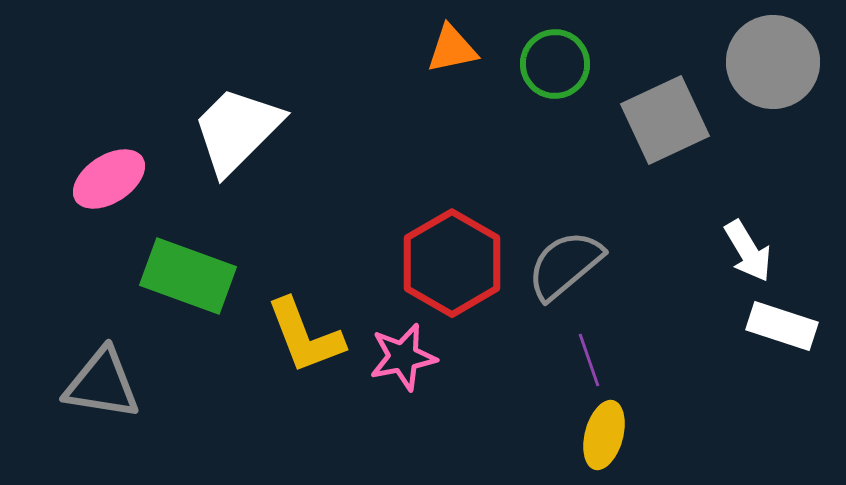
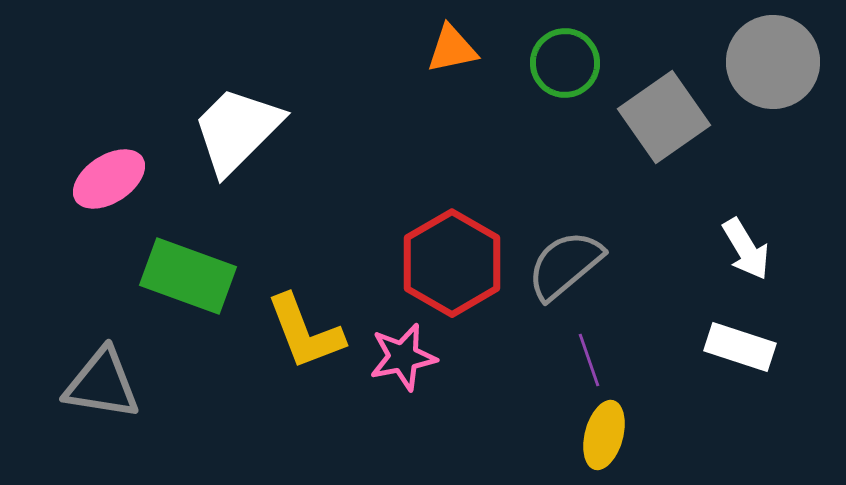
green circle: moved 10 px right, 1 px up
gray square: moved 1 px left, 3 px up; rotated 10 degrees counterclockwise
white arrow: moved 2 px left, 2 px up
white rectangle: moved 42 px left, 21 px down
yellow L-shape: moved 4 px up
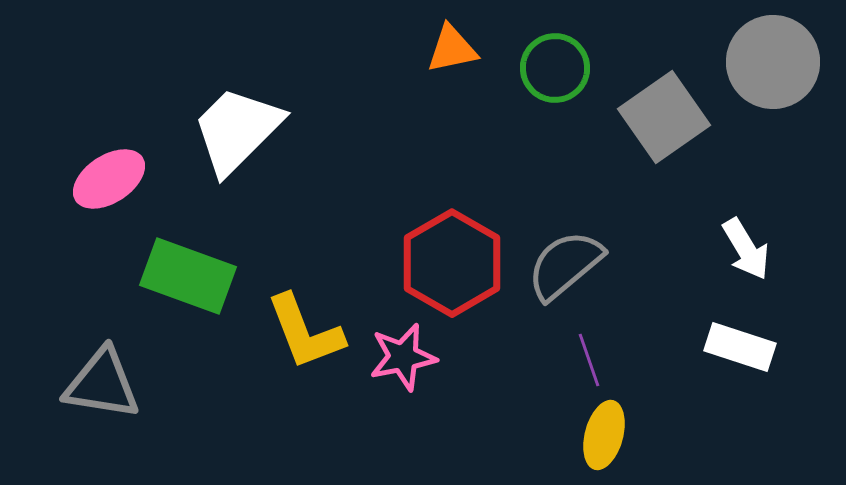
green circle: moved 10 px left, 5 px down
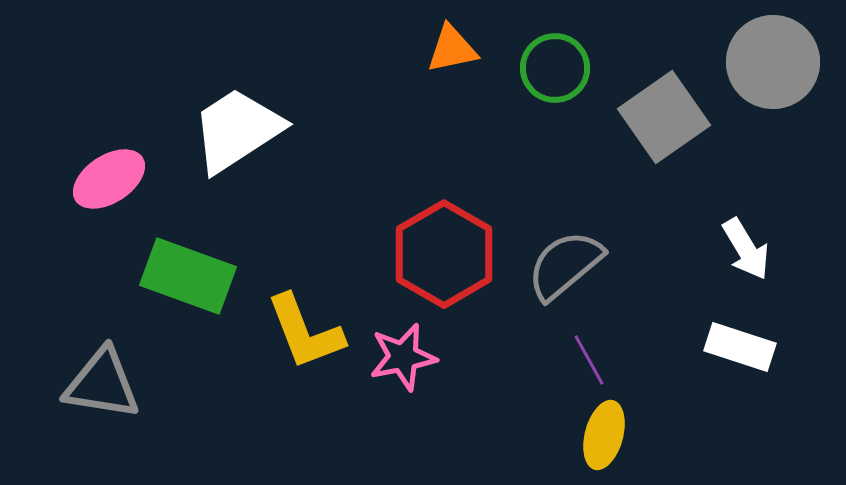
white trapezoid: rotated 12 degrees clockwise
red hexagon: moved 8 px left, 9 px up
purple line: rotated 10 degrees counterclockwise
